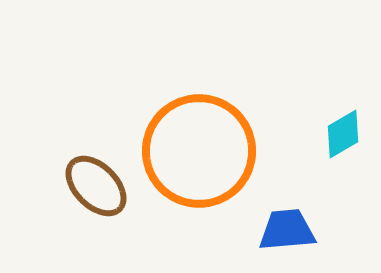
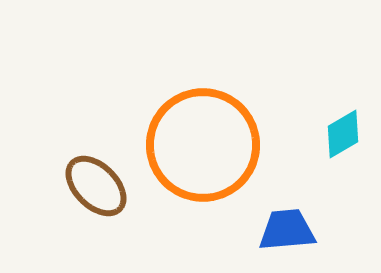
orange circle: moved 4 px right, 6 px up
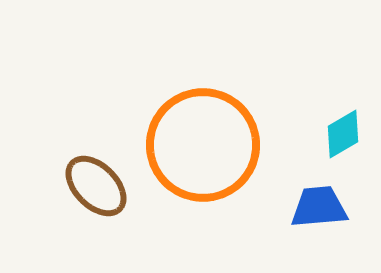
blue trapezoid: moved 32 px right, 23 px up
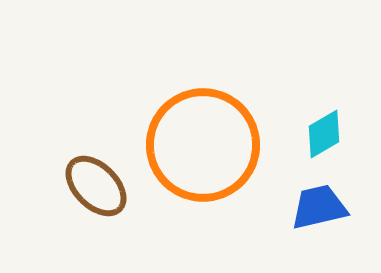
cyan diamond: moved 19 px left
blue trapezoid: rotated 8 degrees counterclockwise
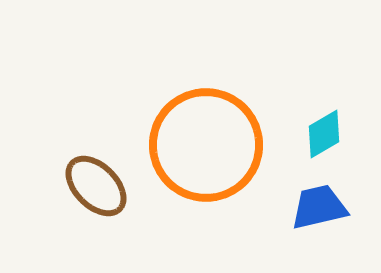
orange circle: moved 3 px right
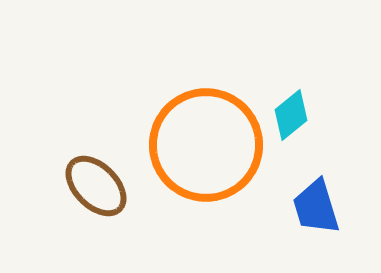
cyan diamond: moved 33 px left, 19 px up; rotated 9 degrees counterclockwise
blue trapezoid: moved 3 px left; rotated 94 degrees counterclockwise
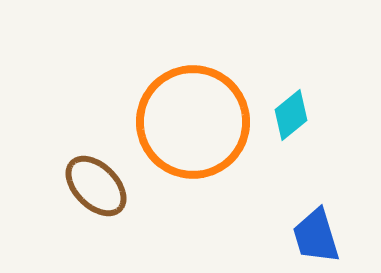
orange circle: moved 13 px left, 23 px up
blue trapezoid: moved 29 px down
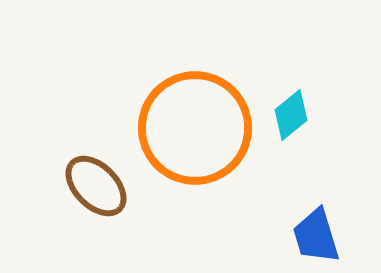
orange circle: moved 2 px right, 6 px down
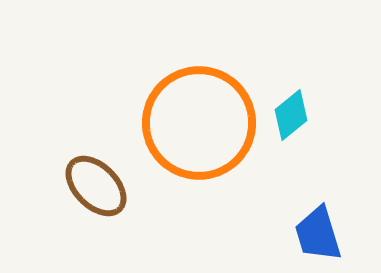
orange circle: moved 4 px right, 5 px up
blue trapezoid: moved 2 px right, 2 px up
